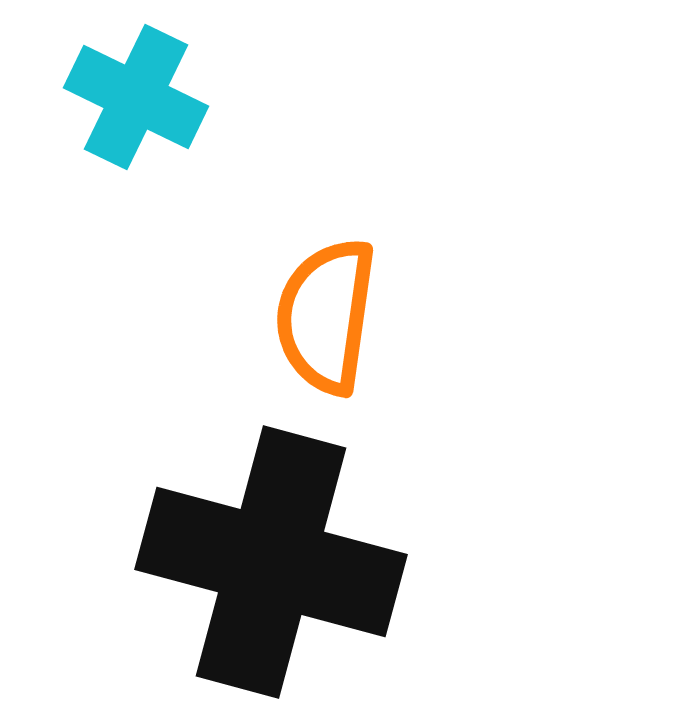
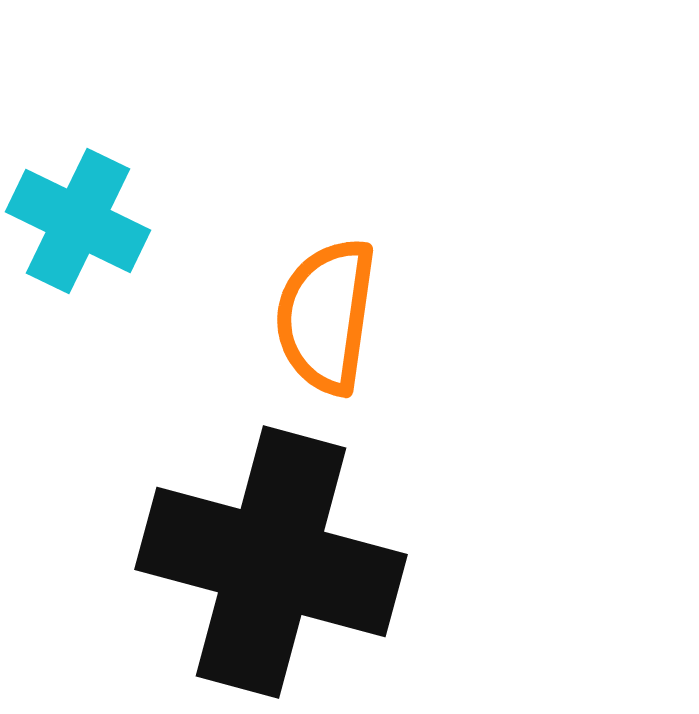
cyan cross: moved 58 px left, 124 px down
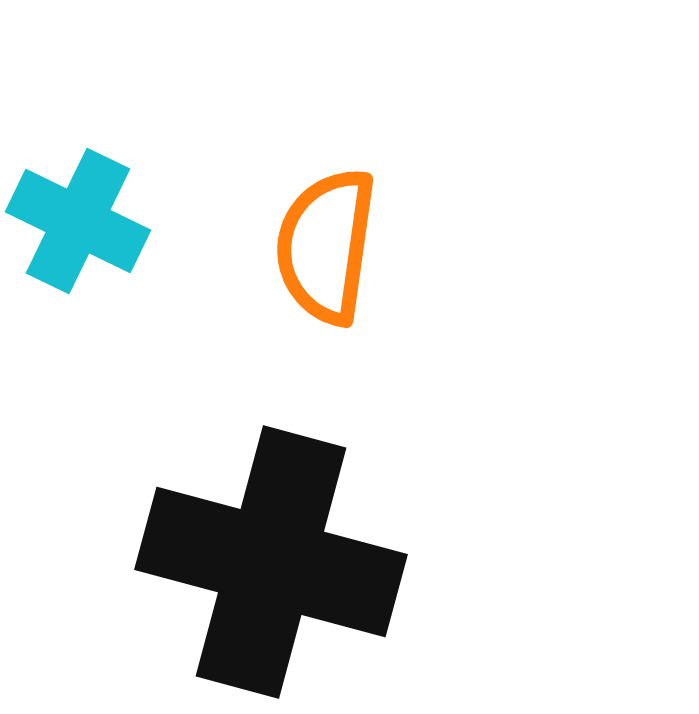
orange semicircle: moved 70 px up
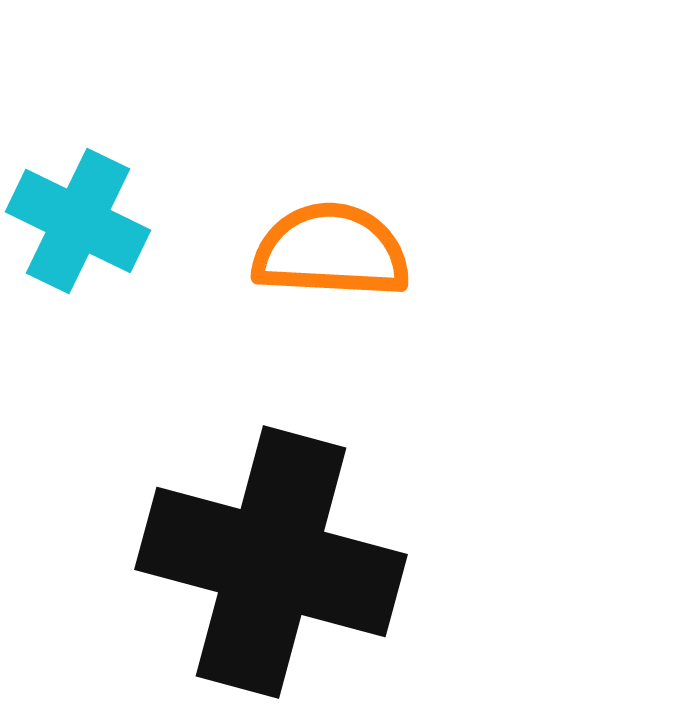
orange semicircle: moved 5 px right, 5 px down; rotated 85 degrees clockwise
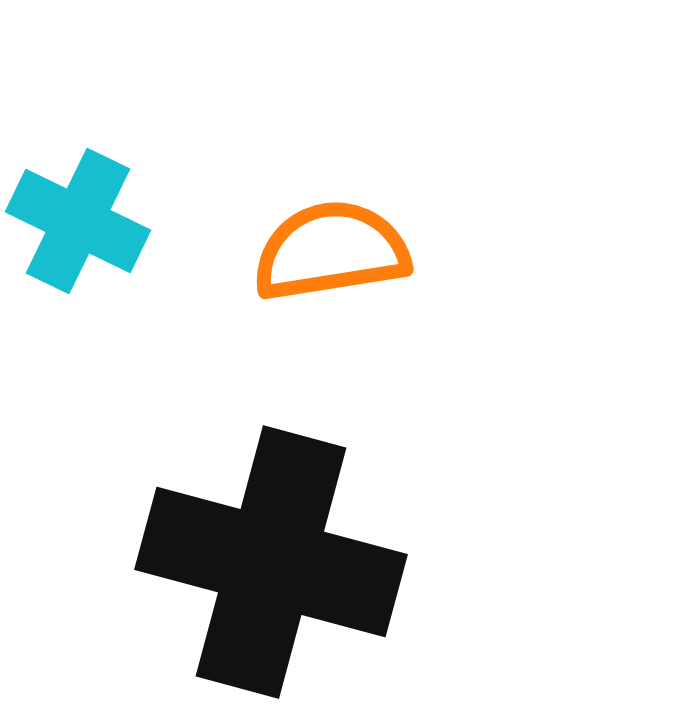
orange semicircle: rotated 12 degrees counterclockwise
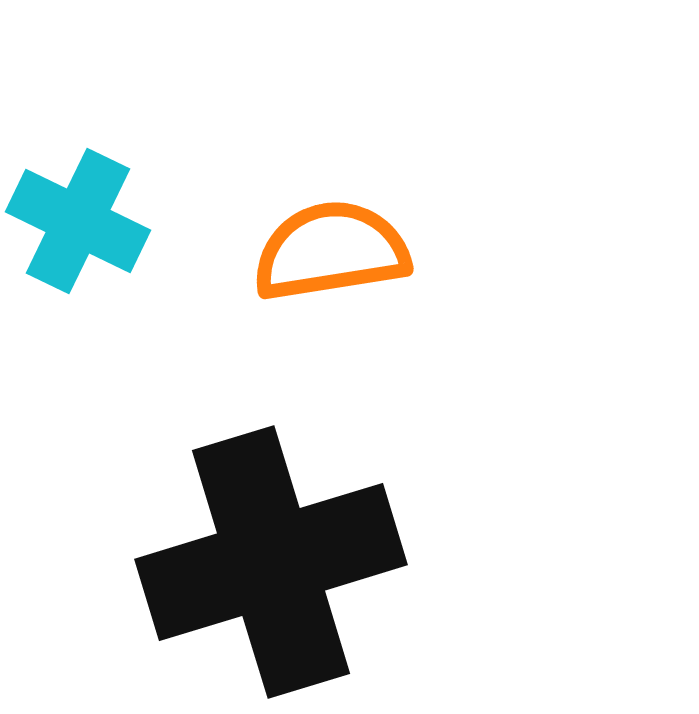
black cross: rotated 32 degrees counterclockwise
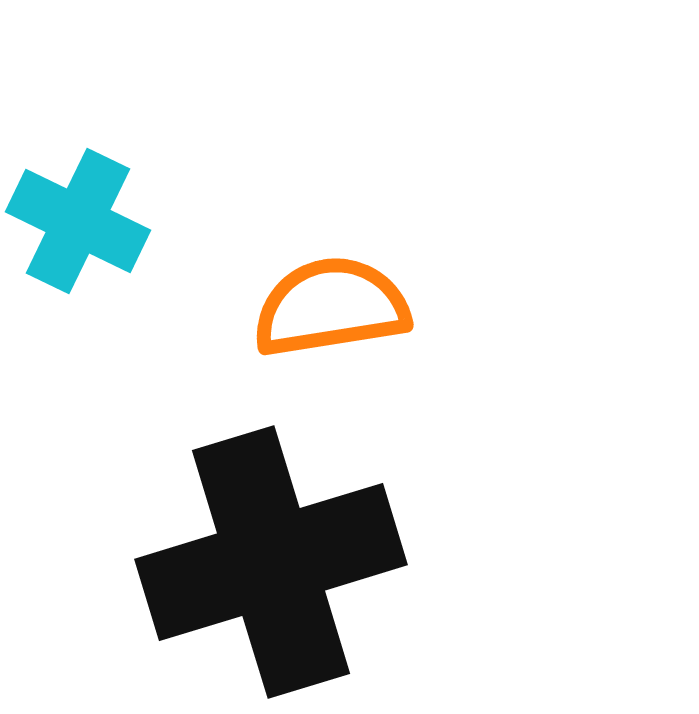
orange semicircle: moved 56 px down
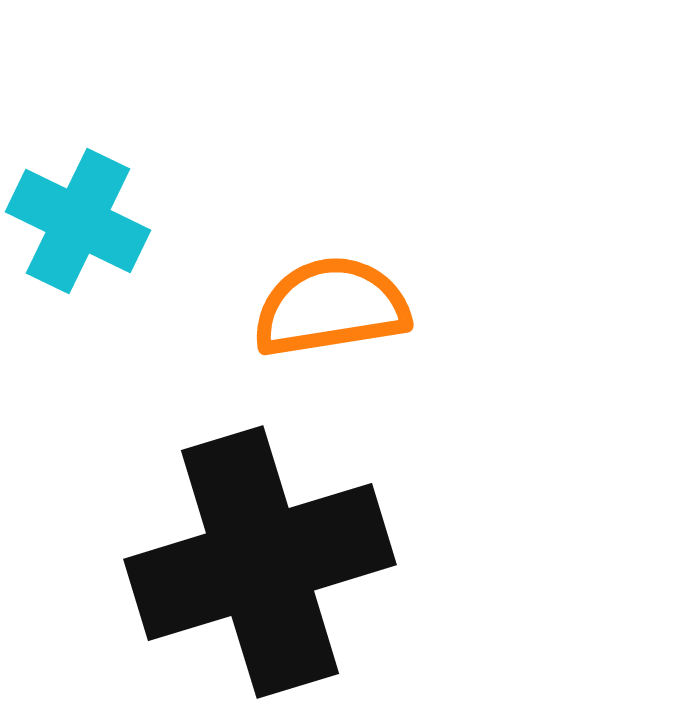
black cross: moved 11 px left
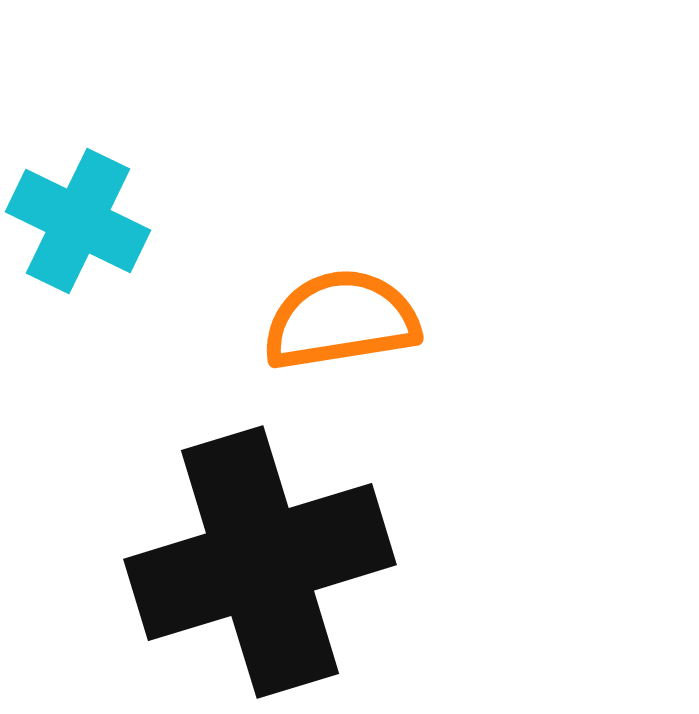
orange semicircle: moved 10 px right, 13 px down
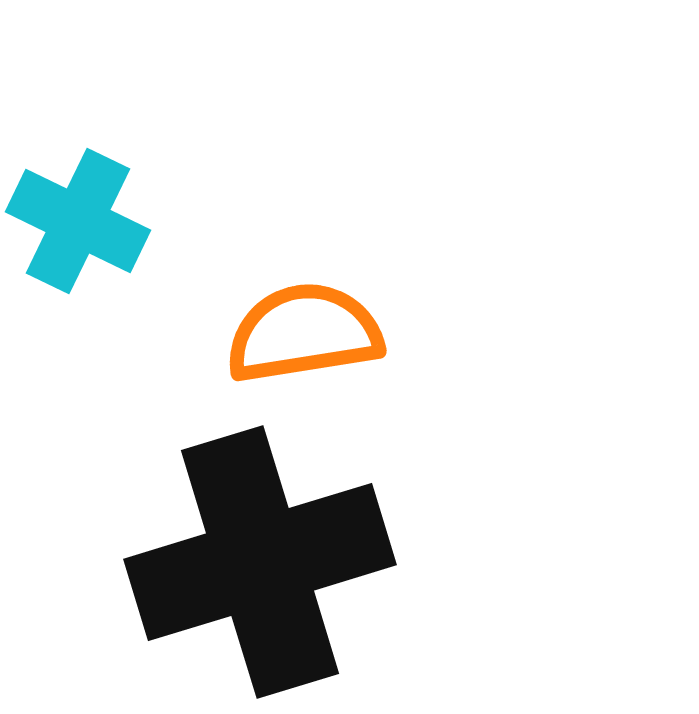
orange semicircle: moved 37 px left, 13 px down
